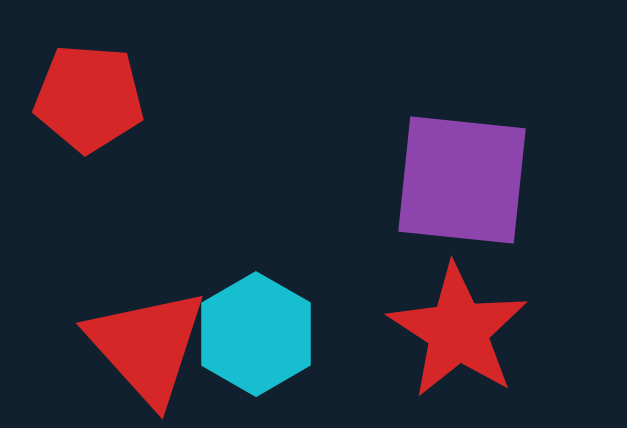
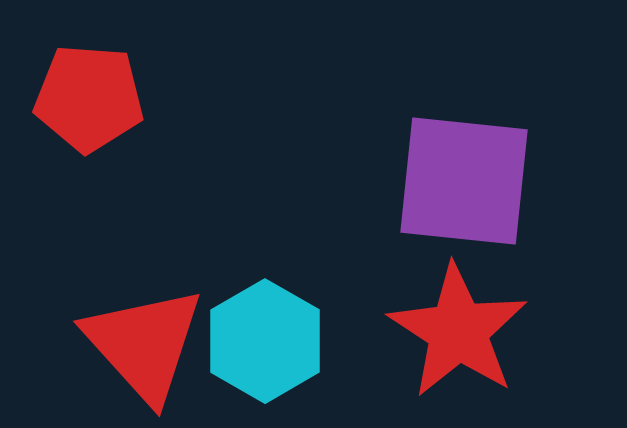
purple square: moved 2 px right, 1 px down
cyan hexagon: moved 9 px right, 7 px down
red triangle: moved 3 px left, 2 px up
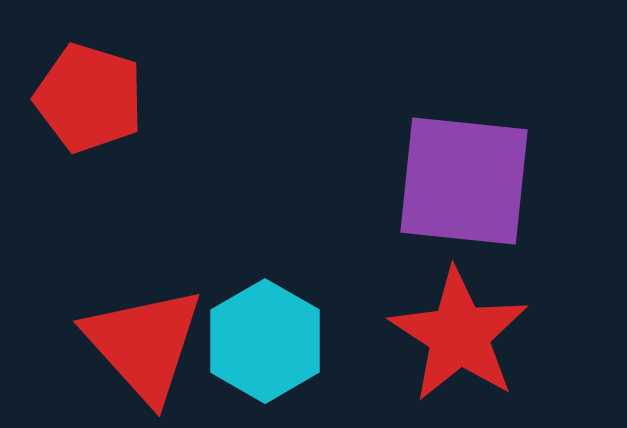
red pentagon: rotated 13 degrees clockwise
red star: moved 1 px right, 4 px down
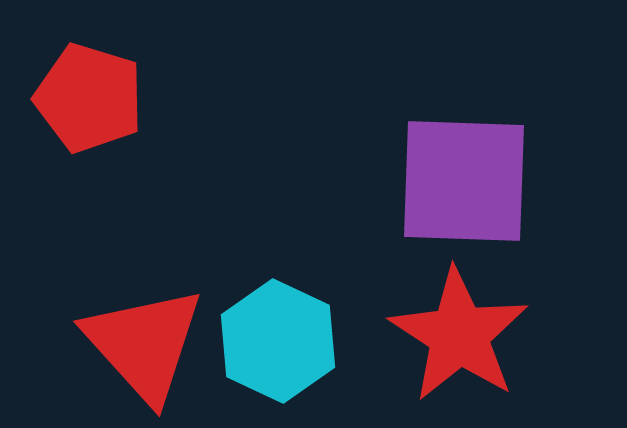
purple square: rotated 4 degrees counterclockwise
cyan hexagon: moved 13 px right; rotated 5 degrees counterclockwise
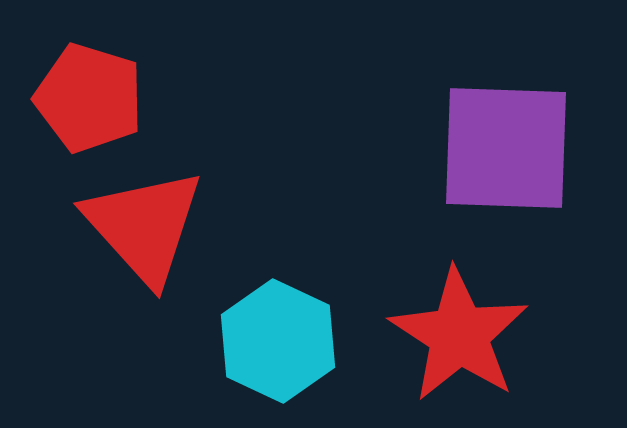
purple square: moved 42 px right, 33 px up
red triangle: moved 118 px up
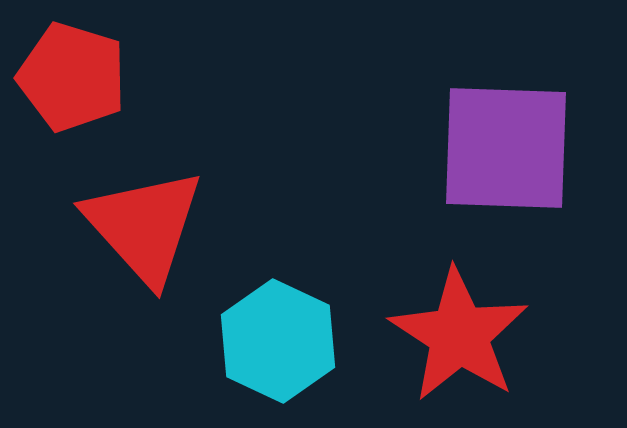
red pentagon: moved 17 px left, 21 px up
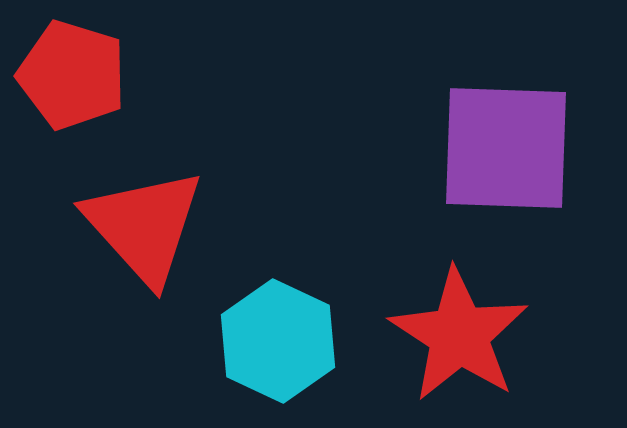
red pentagon: moved 2 px up
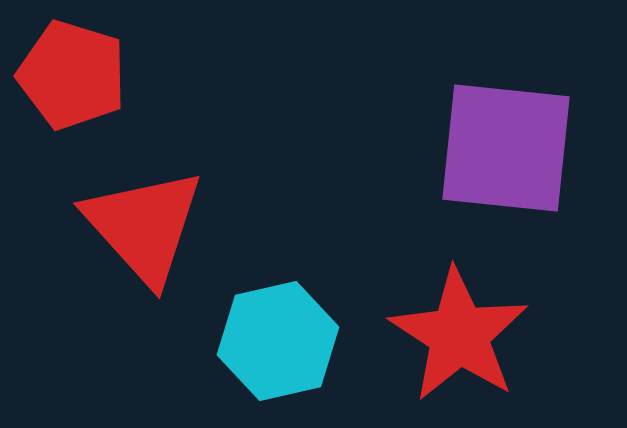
purple square: rotated 4 degrees clockwise
cyan hexagon: rotated 22 degrees clockwise
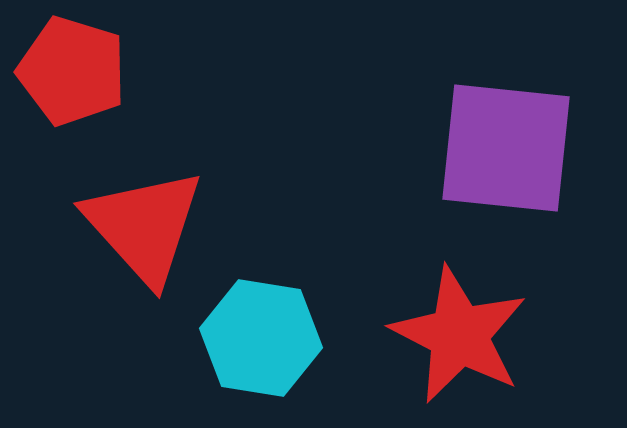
red pentagon: moved 4 px up
red star: rotated 6 degrees counterclockwise
cyan hexagon: moved 17 px left, 3 px up; rotated 22 degrees clockwise
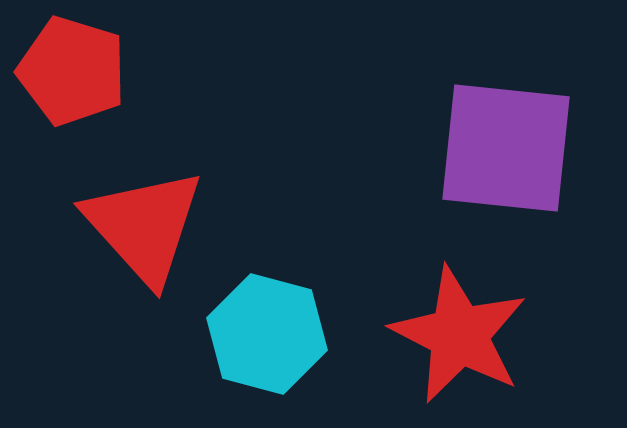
cyan hexagon: moved 6 px right, 4 px up; rotated 6 degrees clockwise
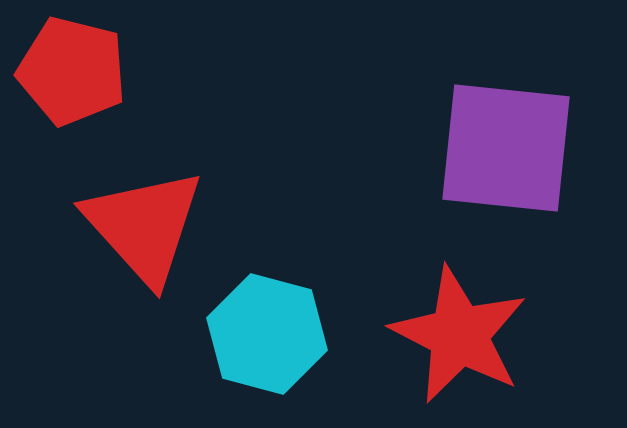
red pentagon: rotated 3 degrees counterclockwise
